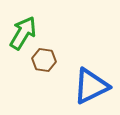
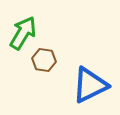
blue triangle: moved 1 px left, 1 px up
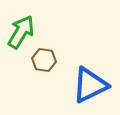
green arrow: moved 2 px left, 1 px up
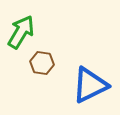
brown hexagon: moved 2 px left, 3 px down
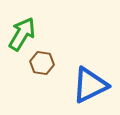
green arrow: moved 1 px right, 2 px down
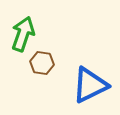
green arrow: moved 1 px right; rotated 12 degrees counterclockwise
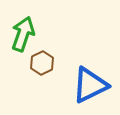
brown hexagon: rotated 25 degrees clockwise
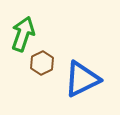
blue triangle: moved 8 px left, 6 px up
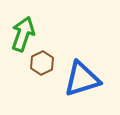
blue triangle: rotated 9 degrees clockwise
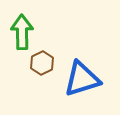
green arrow: moved 1 px left, 2 px up; rotated 20 degrees counterclockwise
